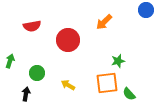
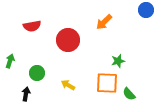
orange square: rotated 10 degrees clockwise
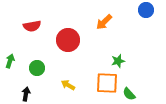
green circle: moved 5 px up
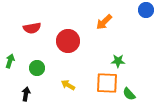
red semicircle: moved 2 px down
red circle: moved 1 px down
green star: rotated 16 degrees clockwise
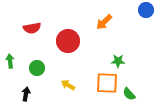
green arrow: rotated 24 degrees counterclockwise
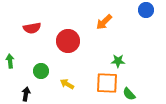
green circle: moved 4 px right, 3 px down
yellow arrow: moved 1 px left, 1 px up
